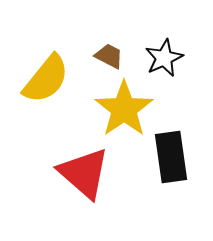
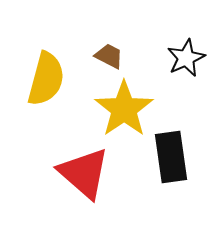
black star: moved 22 px right
yellow semicircle: rotated 24 degrees counterclockwise
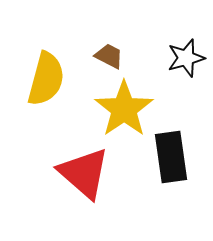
black star: rotated 9 degrees clockwise
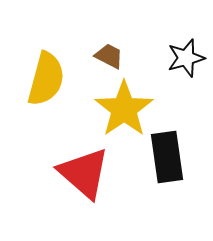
black rectangle: moved 4 px left
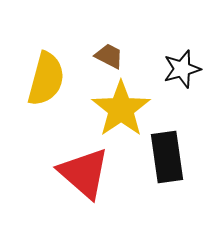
black star: moved 4 px left, 11 px down
yellow star: moved 3 px left
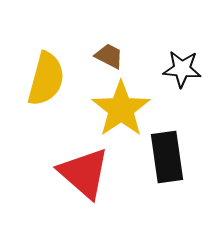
black star: rotated 21 degrees clockwise
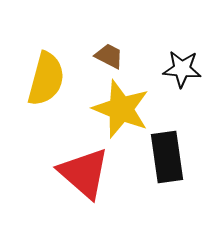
yellow star: rotated 16 degrees counterclockwise
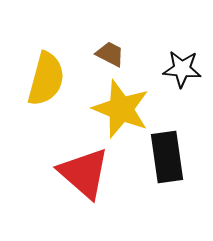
brown trapezoid: moved 1 px right, 2 px up
